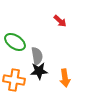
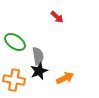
red arrow: moved 3 px left, 4 px up
gray semicircle: moved 1 px right
black star: rotated 18 degrees counterclockwise
orange arrow: rotated 108 degrees counterclockwise
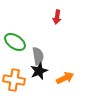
red arrow: rotated 56 degrees clockwise
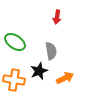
gray semicircle: moved 13 px right, 5 px up
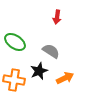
gray semicircle: rotated 48 degrees counterclockwise
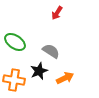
red arrow: moved 4 px up; rotated 24 degrees clockwise
